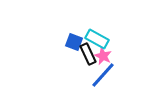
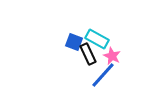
pink star: moved 9 px right
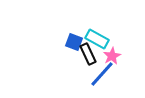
pink star: rotated 18 degrees clockwise
blue line: moved 1 px left, 1 px up
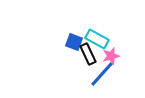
pink star: moved 1 px left; rotated 12 degrees clockwise
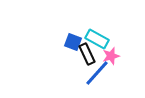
blue square: moved 1 px left
black rectangle: moved 1 px left
blue line: moved 5 px left, 1 px up
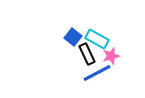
blue square: moved 5 px up; rotated 18 degrees clockwise
blue line: rotated 20 degrees clockwise
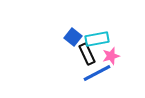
cyan rectangle: rotated 40 degrees counterclockwise
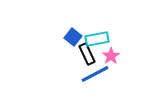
pink star: rotated 18 degrees counterclockwise
blue line: moved 2 px left, 1 px down
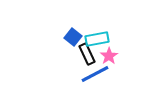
pink star: moved 2 px left
